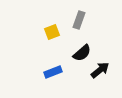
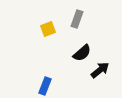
gray rectangle: moved 2 px left, 1 px up
yellow square: moved 4 px left, 3 px up
blue rectangle: moved 8 px left, 14 px down; rotated 48 degrees counterclockwise
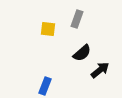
yellow square: rotated 28 degrees clockwise
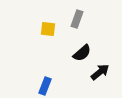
black arrow: moved 2 px down
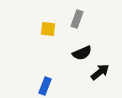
black semicircle: rotated 18 degrees clockwise
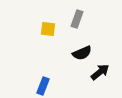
blue rectangle: moved 2 px left
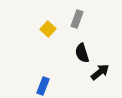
yellow square: rotated 35 degrees clockwise
black semicircle: rotated 96 degrees clockwise
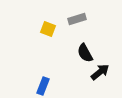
gray rectangle: rotated 54 degrees clockwise
yellow square: rotated 21 degrees counterclockwise
black semicircle: moved 3 px right; rotated 12 degrees counterclockwise
